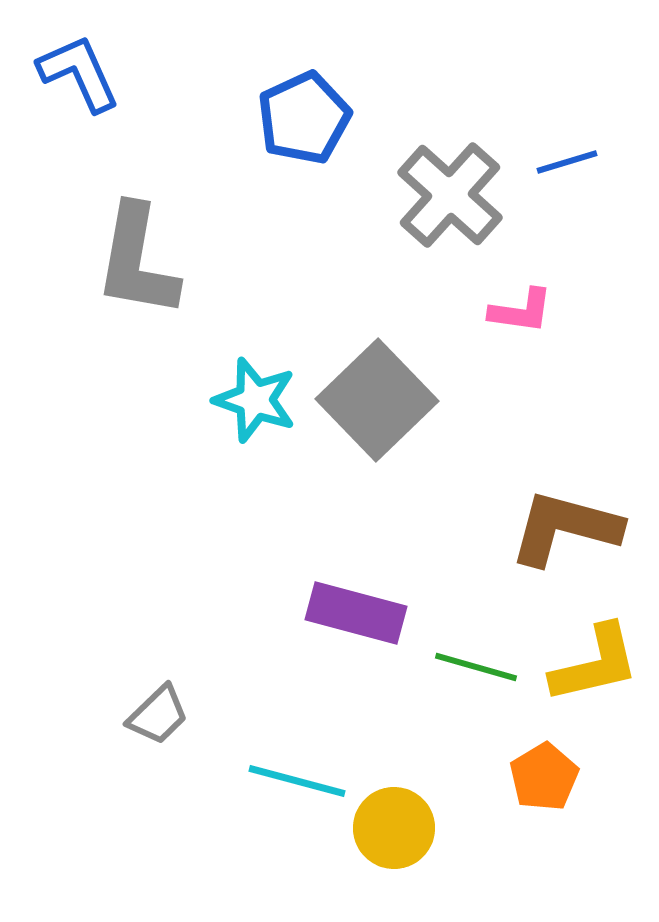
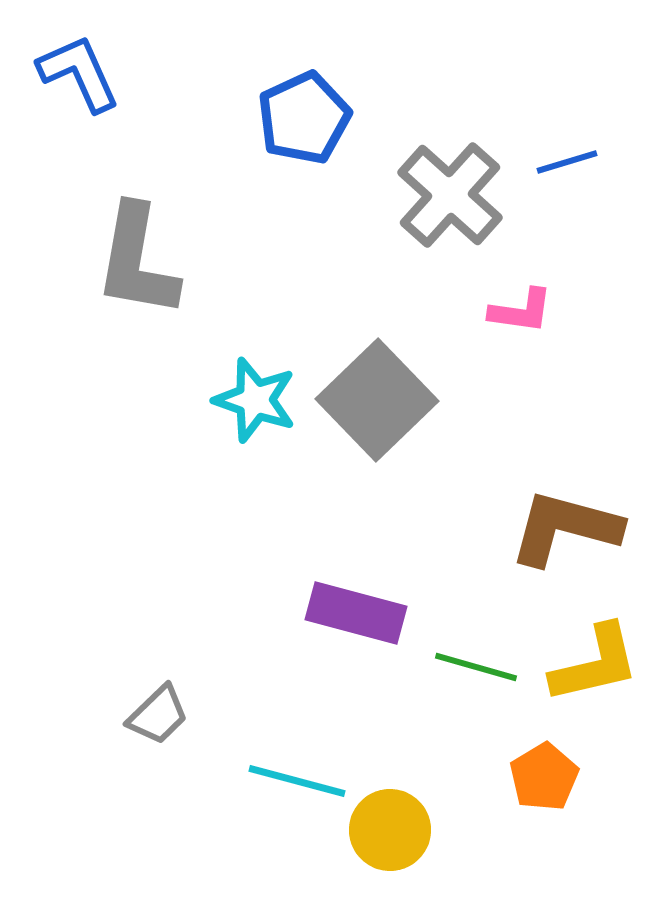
yellow circle: moved 4 px left, 2 px down
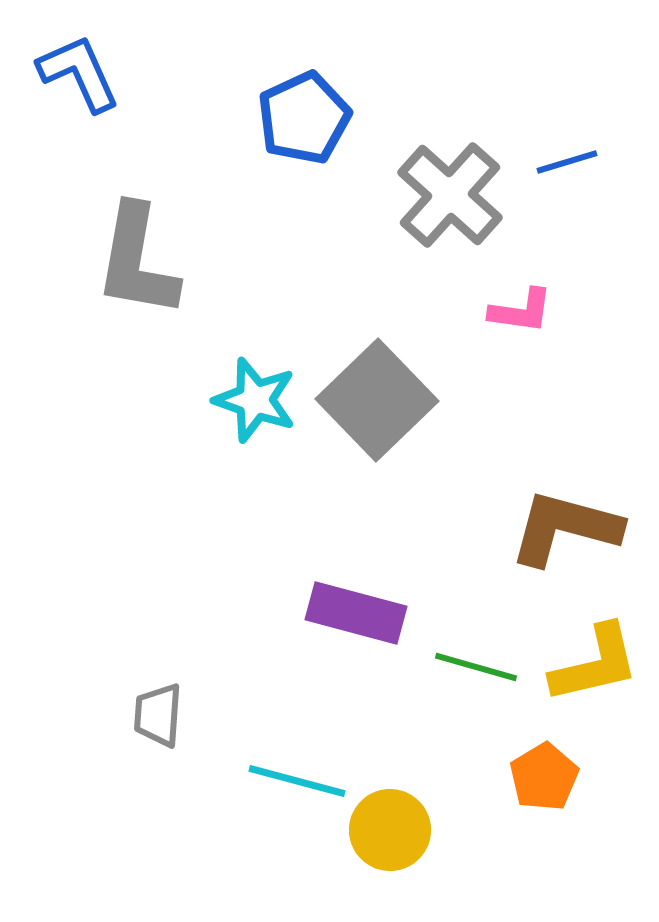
gray trapezoid: rotated 138 degrees clockwise
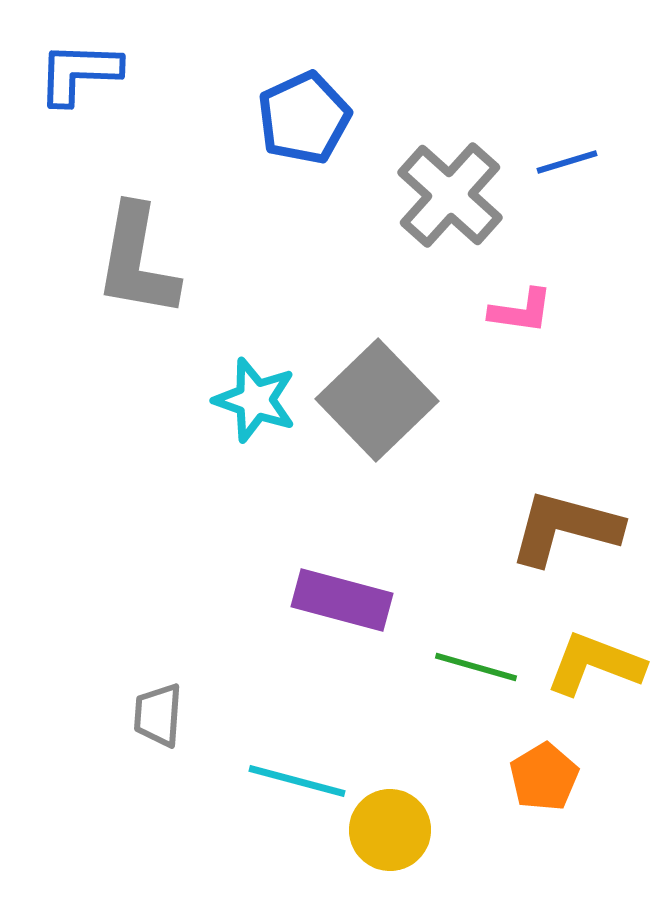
blue L-shape: rotated 64 degrees counterclockwise
purple rectangle: moved 14 px left, 13 px up
yellow L-shape: rotated 146 degrees counterclockwise
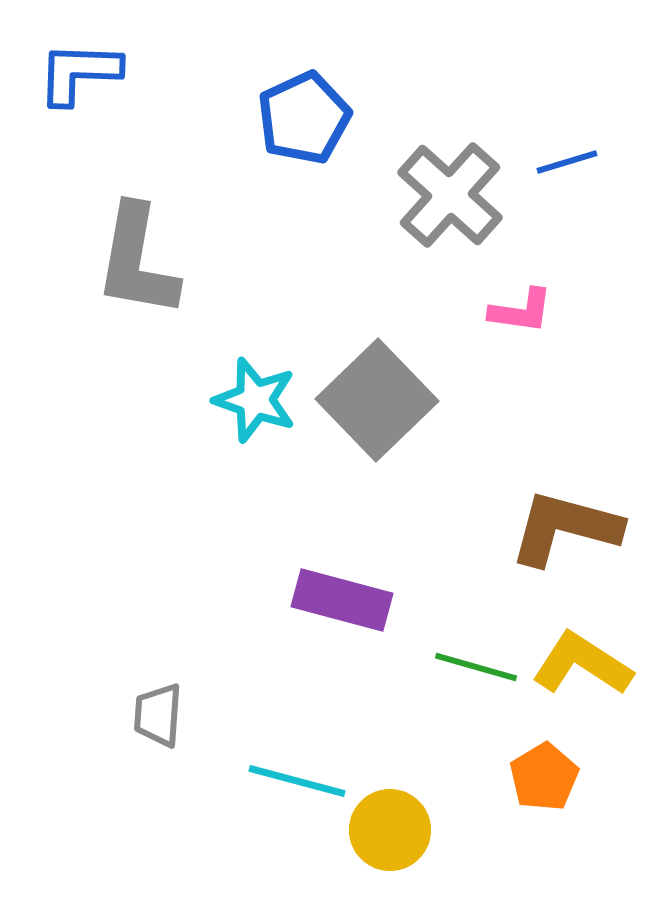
yellow L-shape: moved 13 px left; rotated 12 degrees clockwise
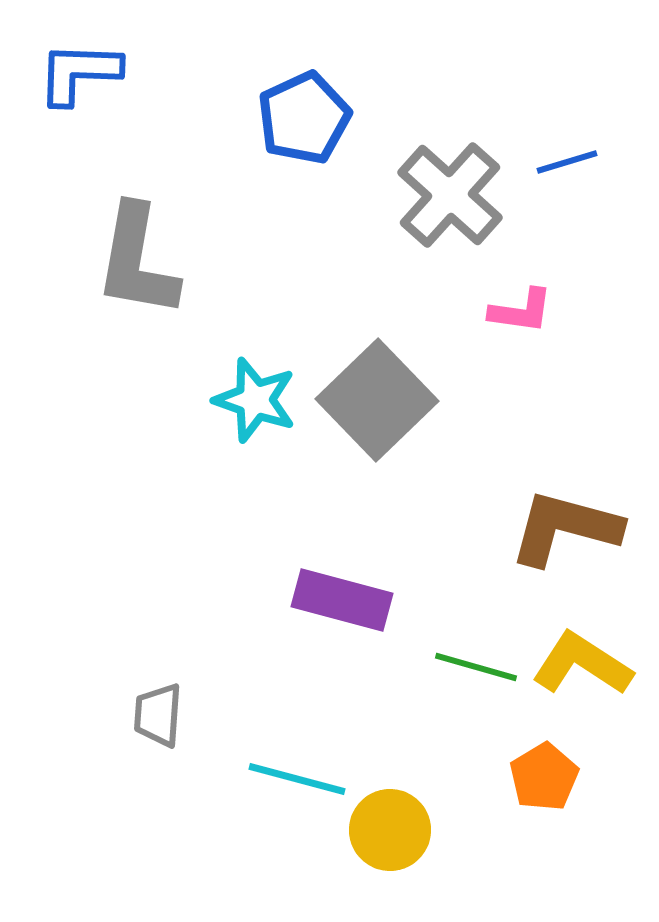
cyan line: moved 2 px up
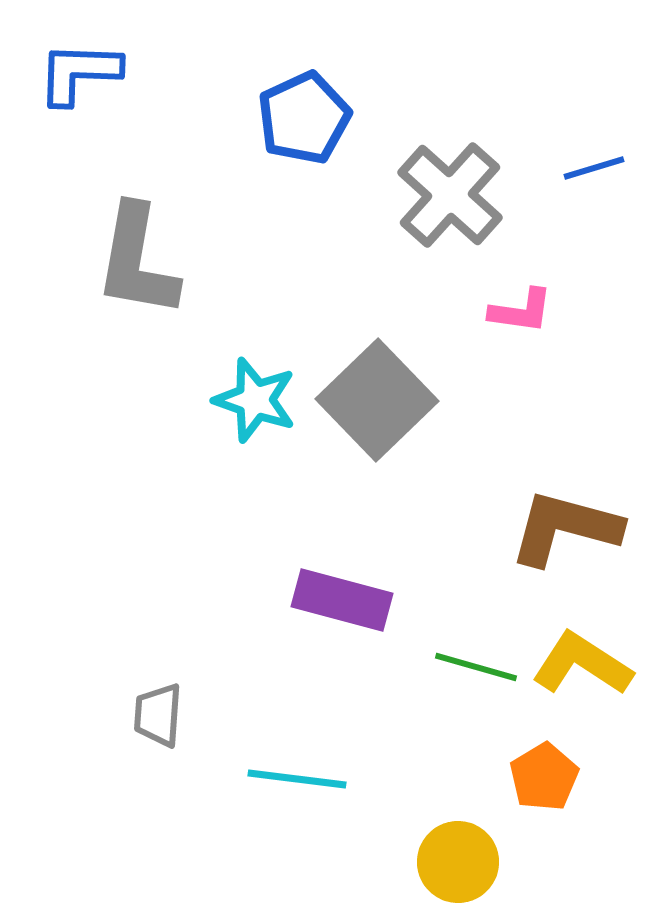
blue line: moved 27 px right, 6 px down
cyan line: rotated 8 degrees counterclockwise
yellow circle: moved 68 px right, 32 px down
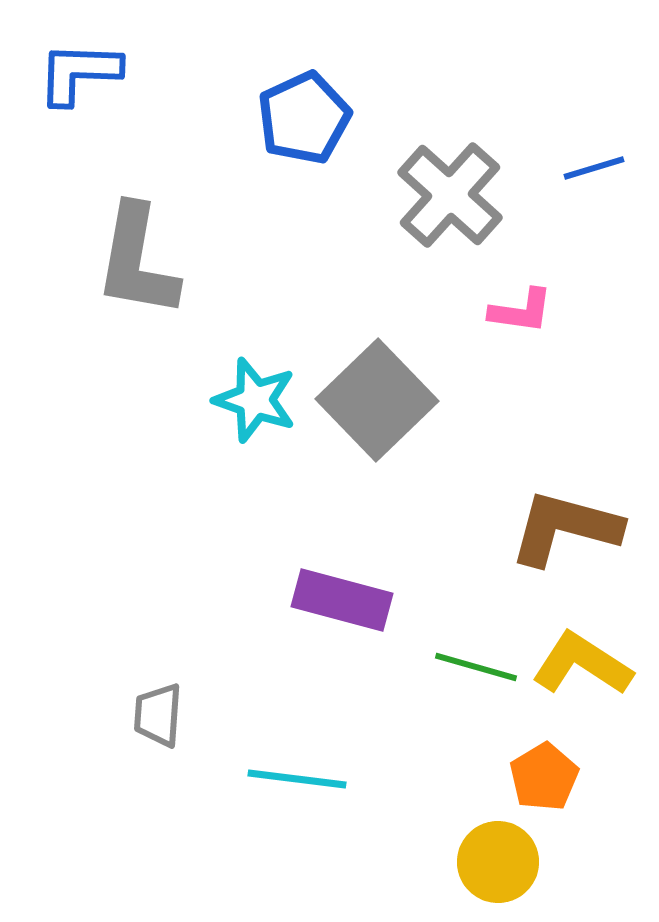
yellow circle: moved 40 px right
